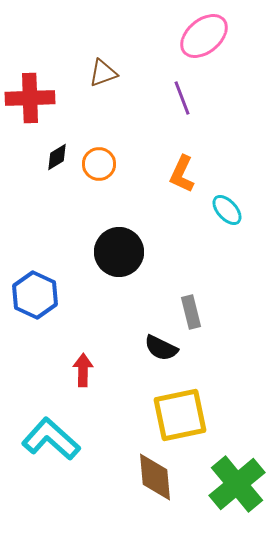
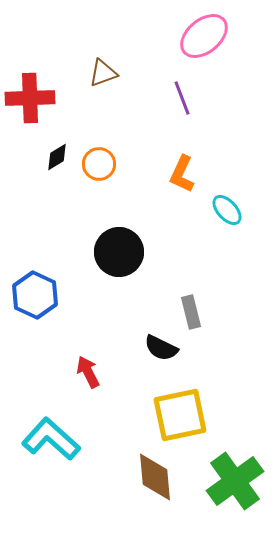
red arrow: moved 5 px right, 2 px down; rotated 28 degrees counterclockwise
green cross: moved 2 px left, 3 px up; rotated 4 degrees clockwise
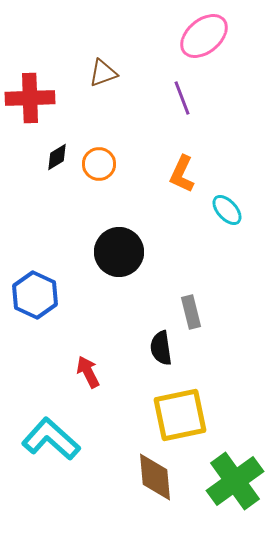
black semicircle: rotated 56 degrees clockwise
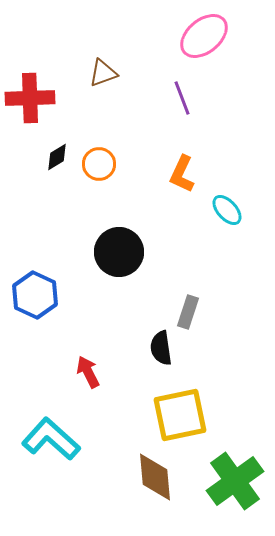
gray rectangle: moved 3 px left; rotated 32 degrees clockwise
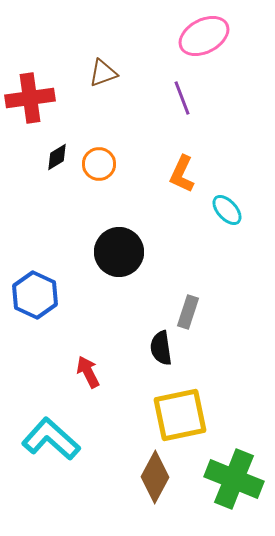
pink ellipse: rotated 12 degrees clockwise
red cross: rotated 6 degrees counterclockwise
brown diamond: rotated 33 degrees clockwise
green cross: moved 1 px left, 2 px up; rotated 32 degrees counterclockwise
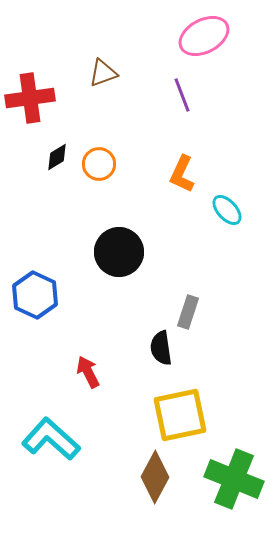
purple line: moved 3 px up
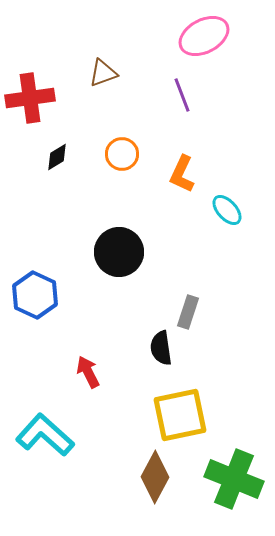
orange circle: moved 23 px right, 10 px up
cyan L-shape: moved 6 px left, 4 px up
